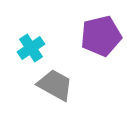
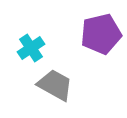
purple pentagon: moved 2 px up
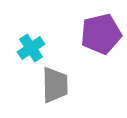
gray trapezoid: rotated 60 degrees clockwise
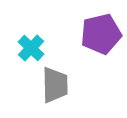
cyan cross: rotated 12 degrees counterclockwise
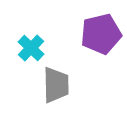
gray trapezoid: moved 1 px right
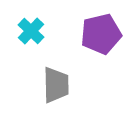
cyan cross: moved 17 px up
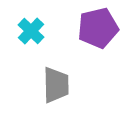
purple pentagon: moved 3 px left, 6 px up
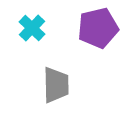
cyan cross: moved 1 px right, 3 px up
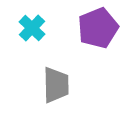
purple pentagon: rotated 9 degrees counterclockwise
